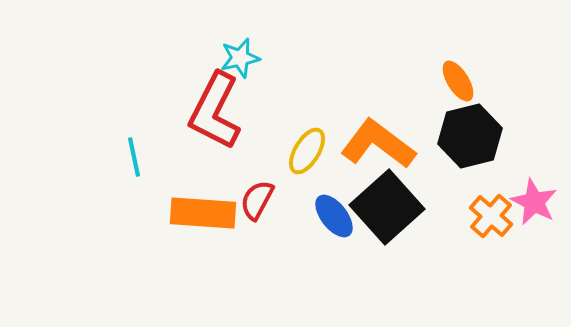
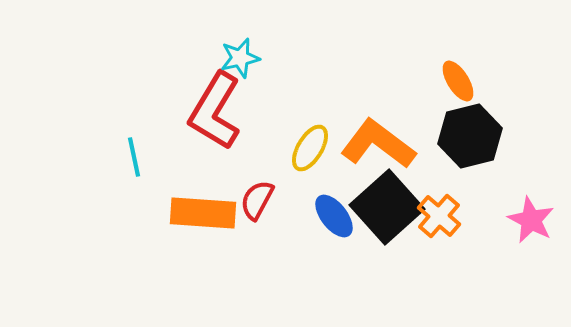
red L-shape: rotated 4 degrees clockwise
yellow ellipse: moved 3 px right, 3 px up
pink star: moved 3 px left, 18 px down
orange cross: moved 52 px left
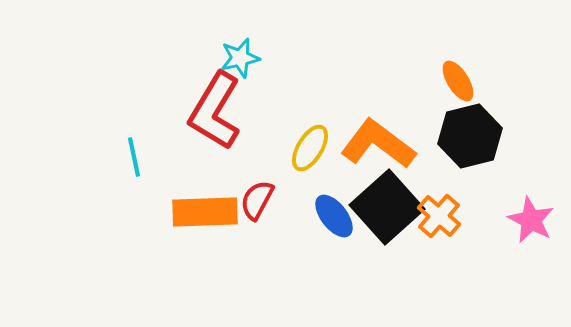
orange rectangle: moved 2 px right, 1 px up; rotated 6 degrees counterclockwise
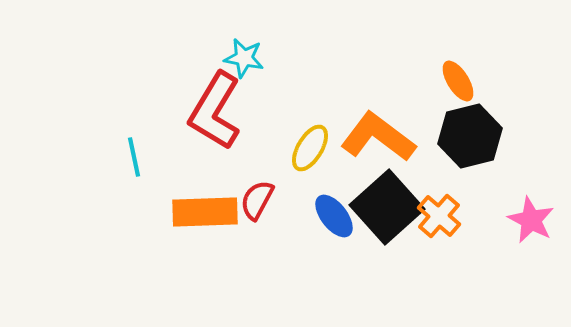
cyan star: moved 4 px right; rotated 24 degrees clockwise
orange L-shape: moved 7 px up
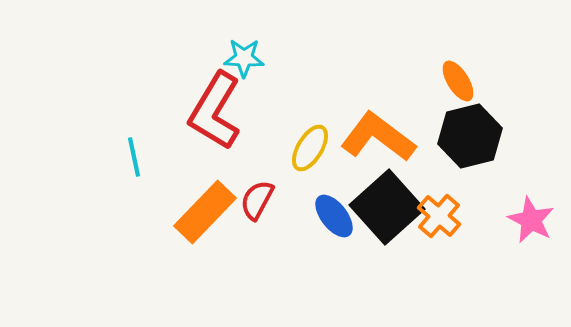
cyan star: rotated 9 degrees counterclockwise
orange rectangle: rotated 44 degrees counterclockwise
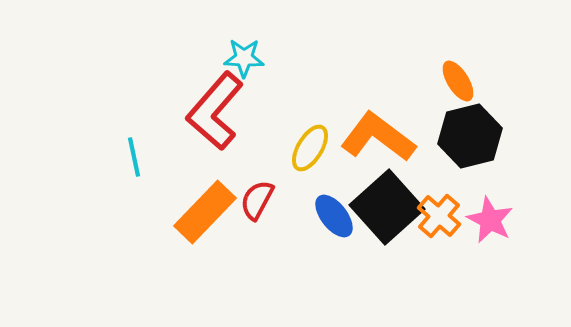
red L-shape: rotated 10 degrees clockwise
pink star: moved 41 px left
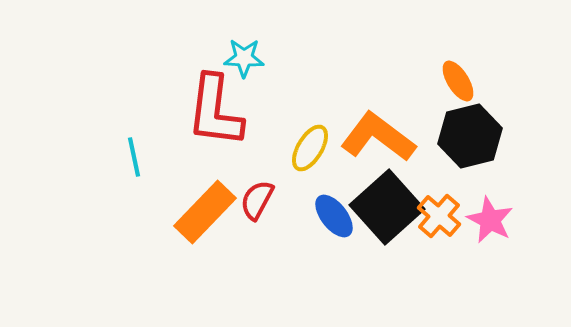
red L-shape: rotated 34 degrees counterclockwise
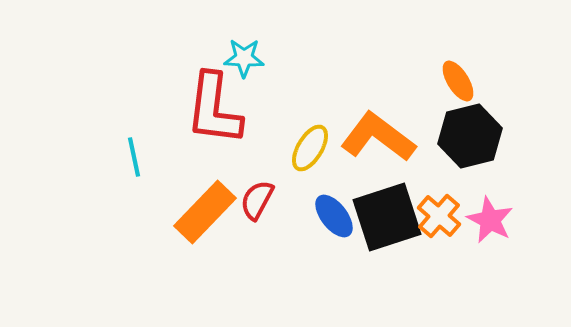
red L-shape: moved 1 px left, 2 px up
black square: moved 10 px down; rotated 24 degrees clockwise
